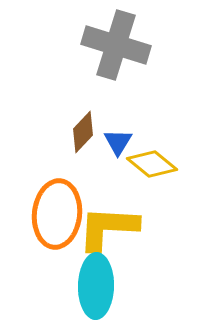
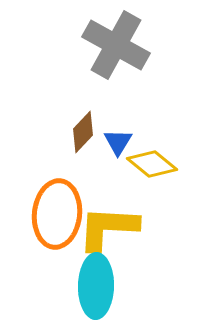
gray cross: rotated 12 degrees clockwise
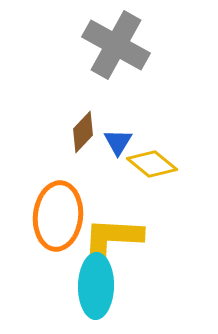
orange ellipse: moved 1 px right, 2 px down
yellow L-shape: moved 4 px right, 11 px down
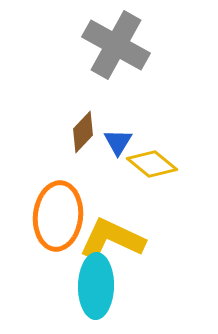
yellow L-shape: rotated 22 degrees clockwise
